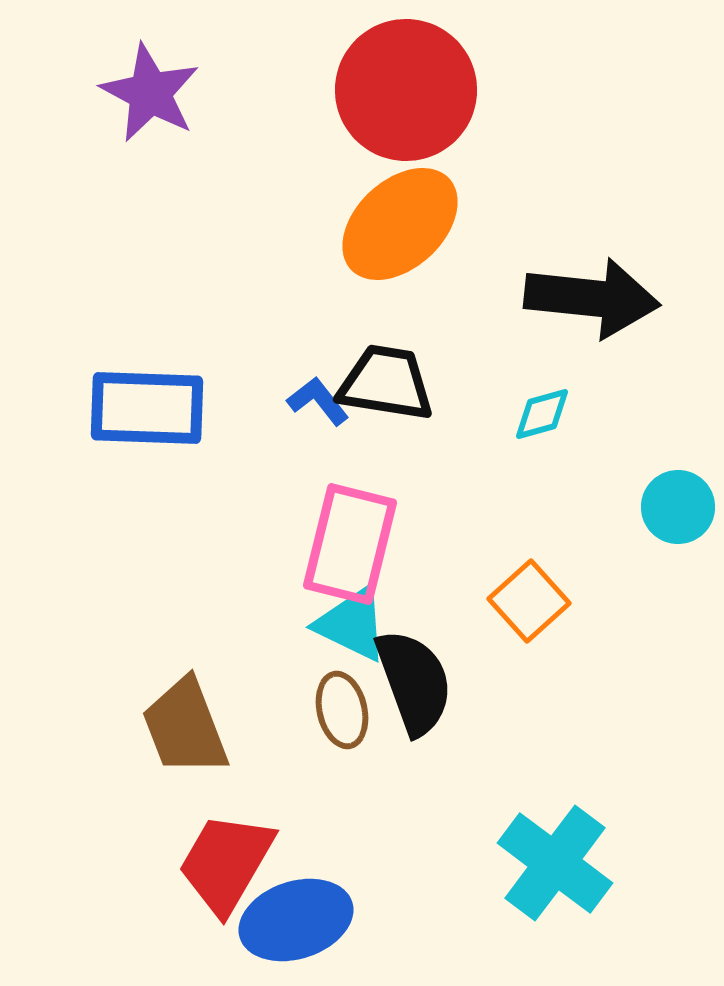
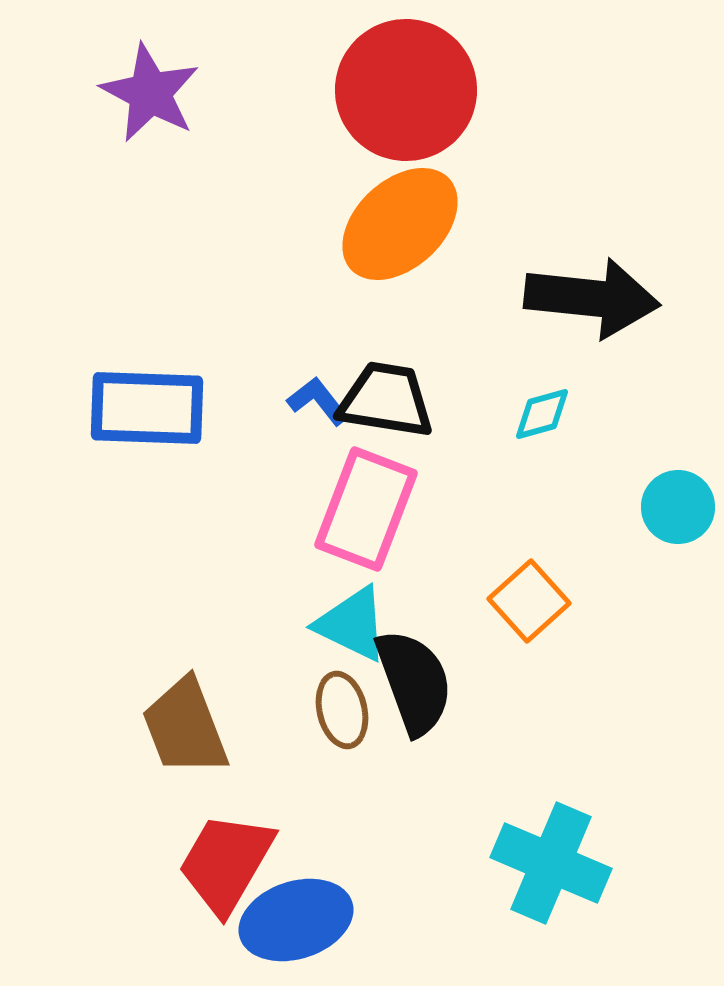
black trapezoid: moved 17 px down
pink rectangle: moved 16 px right, 35 px up; rotated 7 degrees clockwise
cyan cross: moved 4 px left; rotated 14 degrees counterclockwise
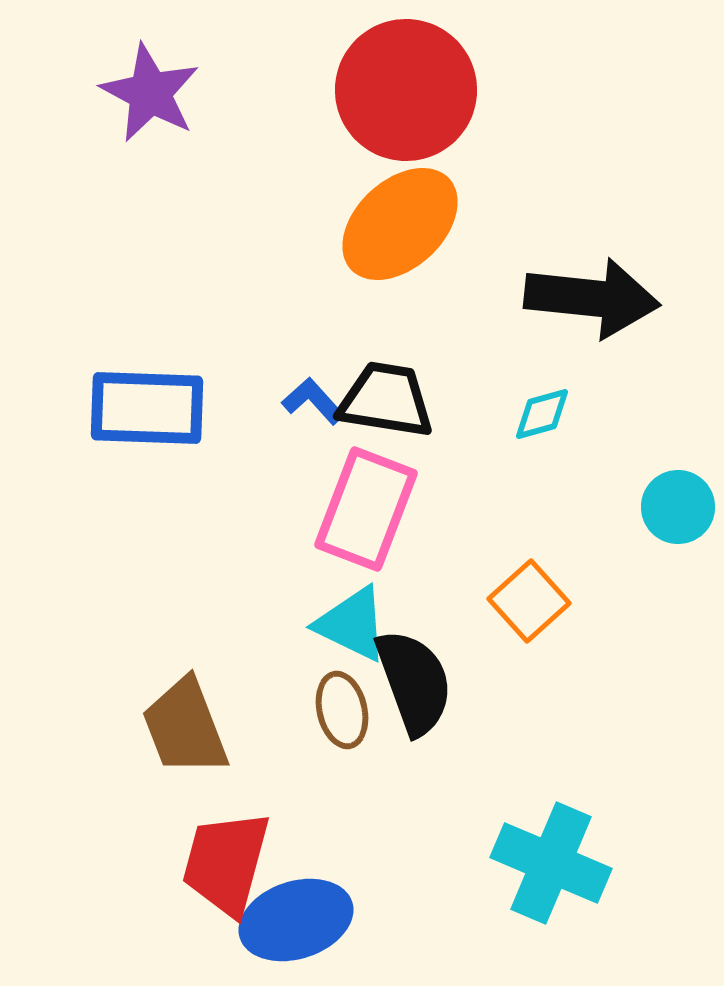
blue L-shape: moved 5 px left; rotated 4 degrees counterclockwise
red trapezoid: rotated 15 degrees counterclockwise
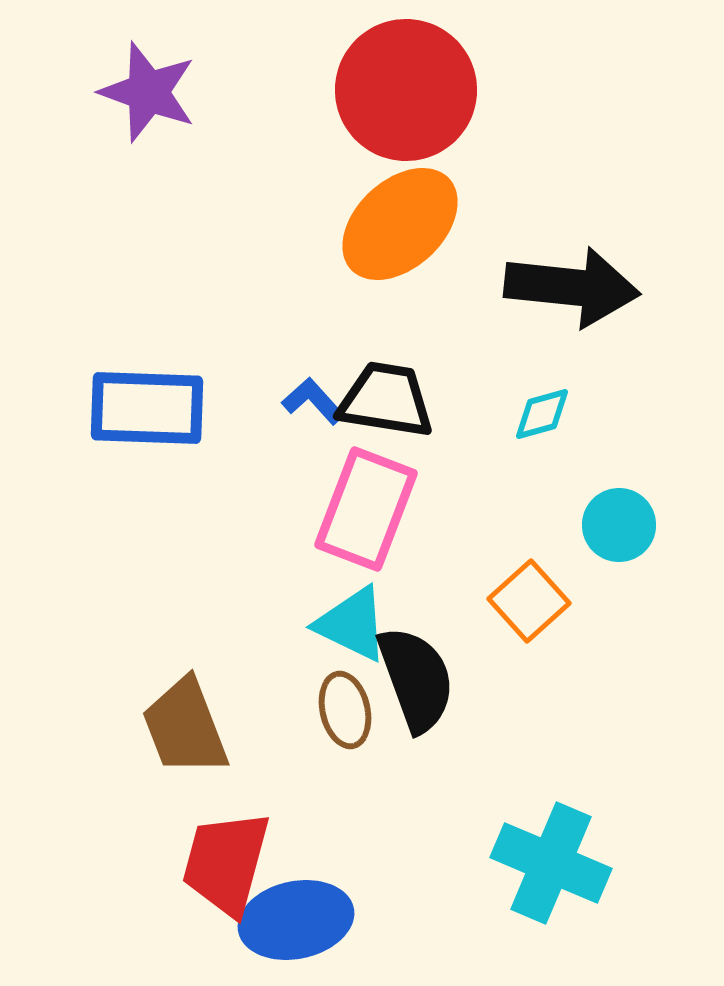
purple star: moved 2 px left, 1 px up; rotated 8 degrees counterclockwise
black arrow: moved 20 px left, 11 px up
cyan circle: moved 59 px left, 18 px down
black semicircle: moved 2 px right, 3 px up
brown ellipse: moved 3 px right
blue ellipse: rotated 6 degrees clockwise
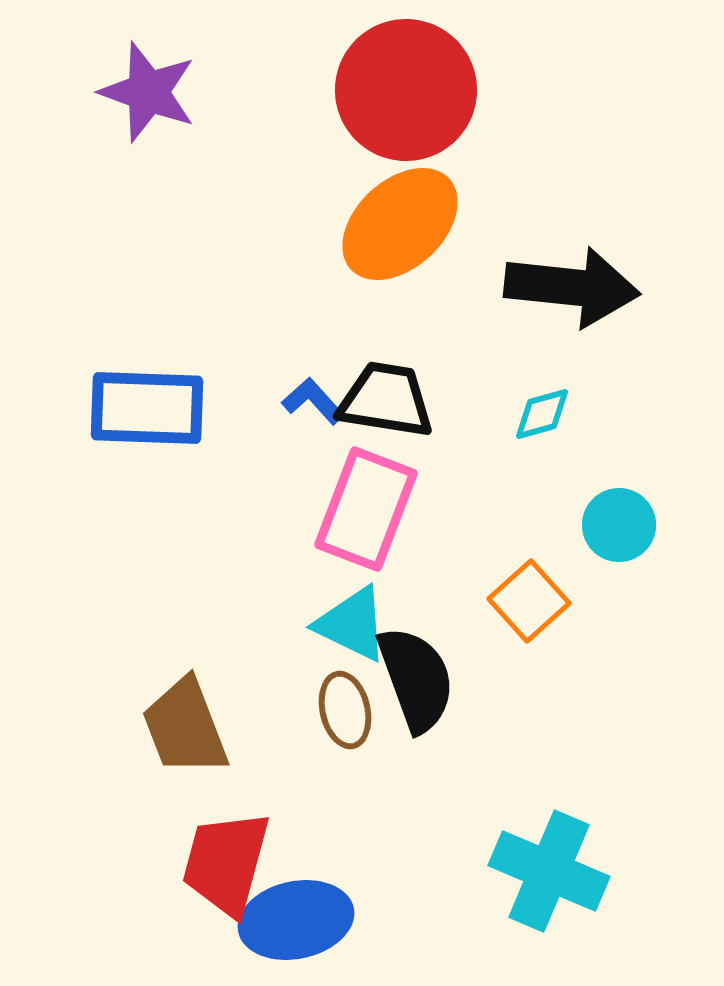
cyan cross: moved 2 px left, 8 px down
